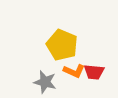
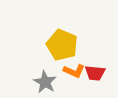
red trapezoid: moved 1 px right, 1 px down
gray star: rotated 15 degrees clockwise
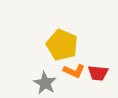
red trapezoid: moved 3 px right
gray star: moved 1 px down
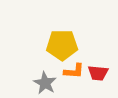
yellow pentagon: rotated 24 degrees counterclockwise
orange L-shape: rotated 20 degrees counterclockwise
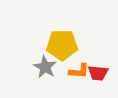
orange L-shape: moved 5 px right
gray star: moved 16 px up
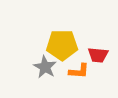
red trapezoid: moved 18 px up
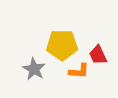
red trapezoid: rotated 60 degrees clockwise
gray star: moved 11 px left, 2 px down
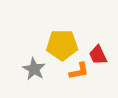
orange L-shape: rotated 15 degrees counterclockwise
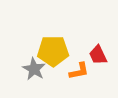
yellow pentagon: moved 9 px left, 6 px down
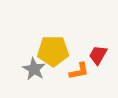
red trapezoid: rotated 55 degrees clockwise
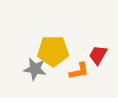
gray star: moved 1 px right; rotated 20 degrees counterclockwise
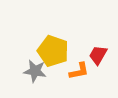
yellow pentagon: rotated 20 degrees clockwise
gray star: moved 2 px down
